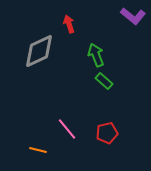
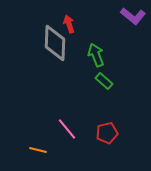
gray diamond: moved 16 px right, 8 px up; rotated 63 degrees counterclockwise
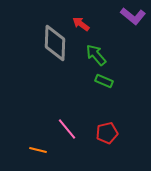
red arrow: moved 12 px right; rotated 36 degrees counterclockwise
green arrow: rotated 20 degrees counterclockwise
green rectangle: rotated 18 degrees counterclockwise
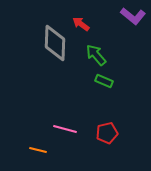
pink line: moved 2 px left; rotated 35 degrees counterclockwise
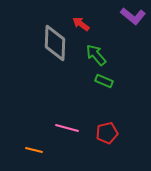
pink line: moved 2 px right, 1 px up
orange line: moved 4 px left
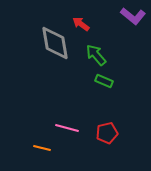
gray diamond: rotated 12 degrees counterclockwise
orange line: moved 8 px right, 2 px up
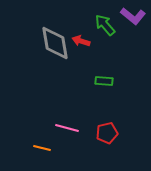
red arrow: moved 17 px down; rotated 18 degrees counterclockwise
green arrow: moved 9 px right, 30 px up
green rectangle: rotated 18 degrees counterclockwise
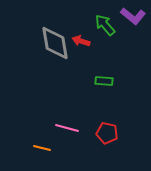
red pentagon: rotated 25 degrees clockwise
